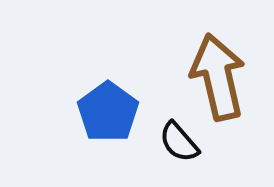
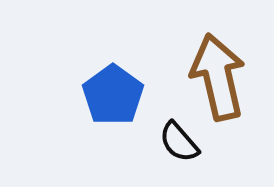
blue pentagon: moved 5 px right, 17 px up
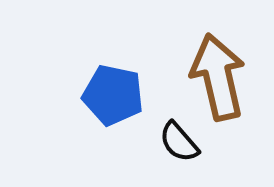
blue pentagon: rotated 24 degrees counterclockwise
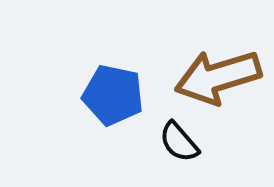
brown arrow: rotated 94 degrees counterclockwise
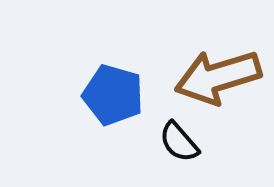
blue pentagon: rotated 4 degrees clockwise
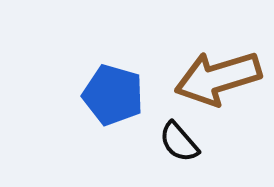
brown arrow: moved 1 px down
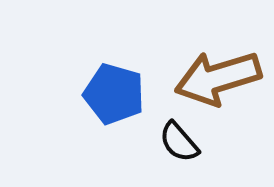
blue pentagon: moved 1 px right, 1 px up
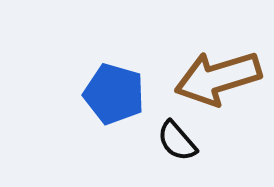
black semicircle: moved 2 px left, 1 px up
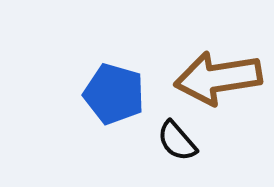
brown arrow: rotated 8 degrees clockwise
